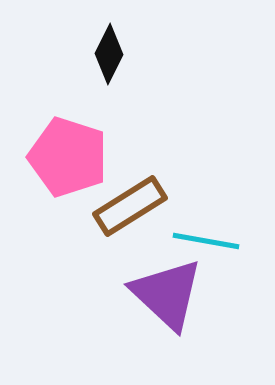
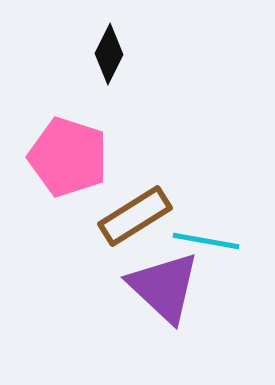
brown rectangle: moved 5 px right, 10 px down
purple triangle: moved 3 px left, 7 px up
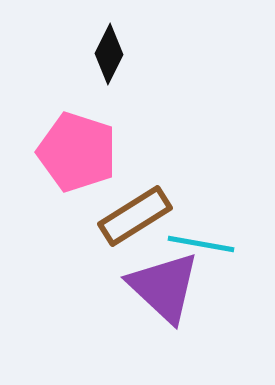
pink pentagon: moved 9 px right, 5 px up
cyan line: moved 5 px left, 3 px down
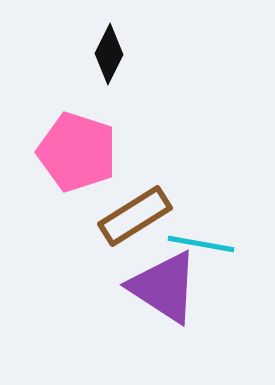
purple triangle: rotated 10 degrees counterclockwise
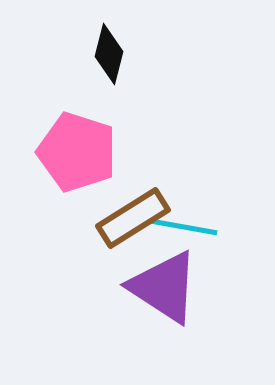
black diamond: rotated 12 degrees counterclockwise
brown rectangle: moved 2 px left, 2 px down
cyan line: moved 17 px left, 17 px up
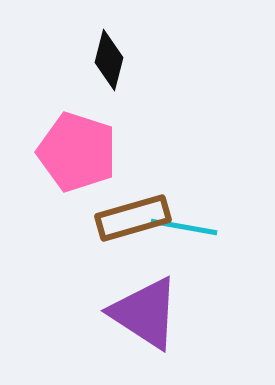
black diamond: moved 6 px down
brown rectangle: rotated 16 degrees clockwise
purple triangle: moved 19 px left, 26 px down
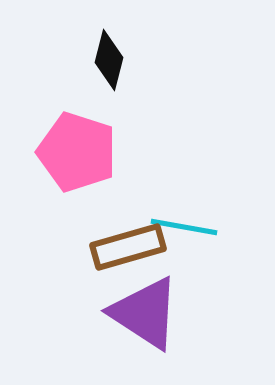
brown rectangle: moved 5 px left, 29 px down
